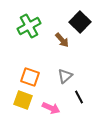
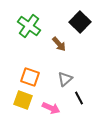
green cross: rotated 25 degrees counterclockwise
brown arrow: moved 3 px left, 4 px down
gray triangle: moved 3 px down
black line: moved 1 px down
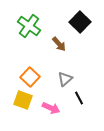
orange square: rotated 24 degrees clockwise
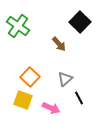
green cross: moved 11 px left
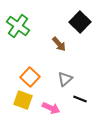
black line: moved 1 px right, 1 px down; rotated 40 degrees counterclockwise
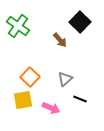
brown arrow: moved 1 px right, 4 px up
yellow square: rotated 30 degrees counterclockwise
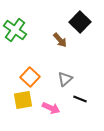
green cross: moved 3 px left, 4 px down
